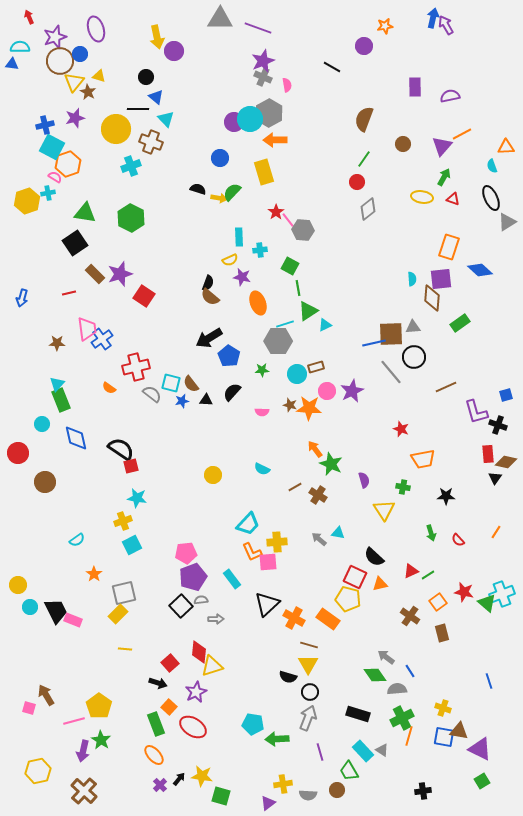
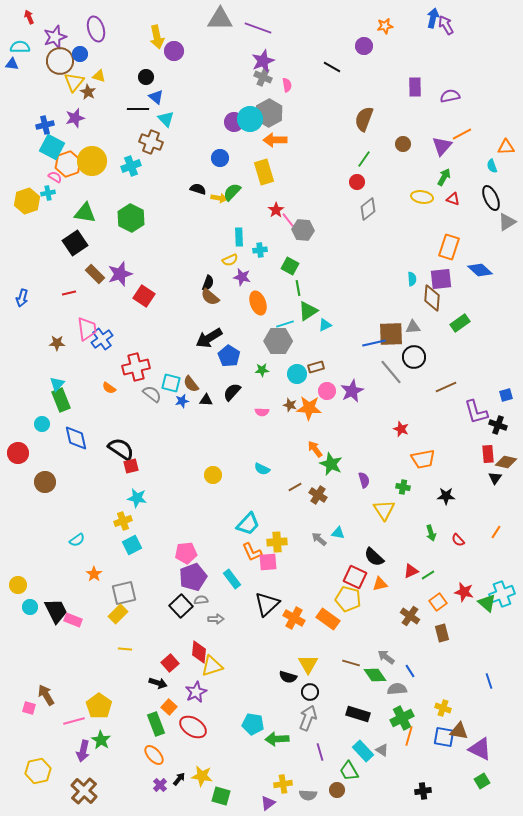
yellow circle at (116, 129): moved 24 px left, 32 px down
red star at (276, 212): moved 2 px up
brown line at (309, 645): moved 42 px right, 18 px down
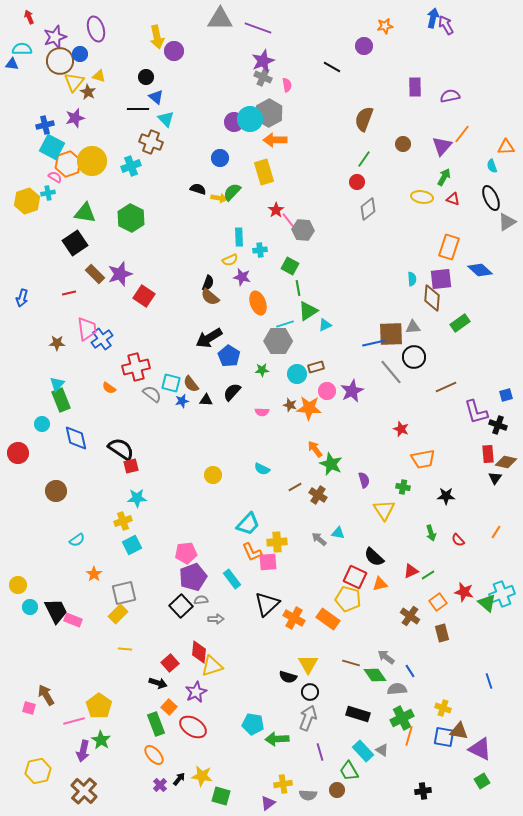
cyan semicircle at (20, 47): moved 2 px right, 2 px down
orange line at (462, 134): rotated 24 degrees counterclockwise
brown circle at (45, 482): moved 11 px right, 9 px down
cyan star at (137, 498): rotated 12 degrees counterclockwise
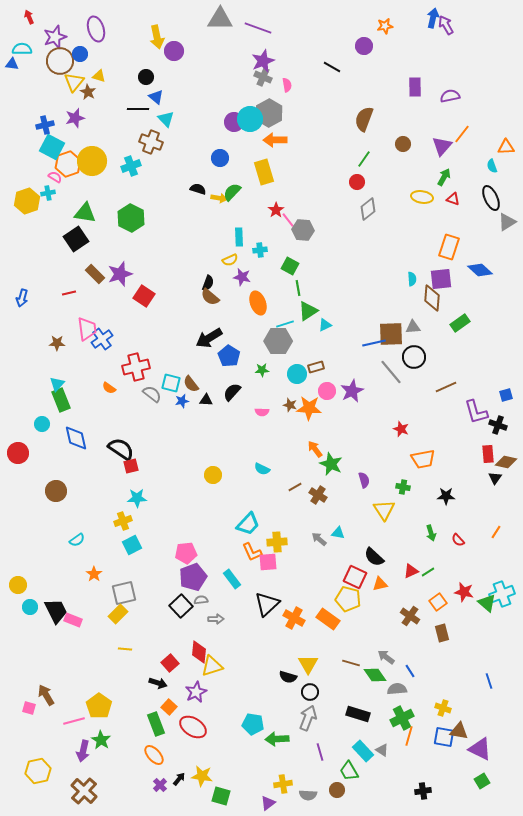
black square at (75, 243): moved 1 px right, 4 px up
green line at (428, 575): moved 3 px up
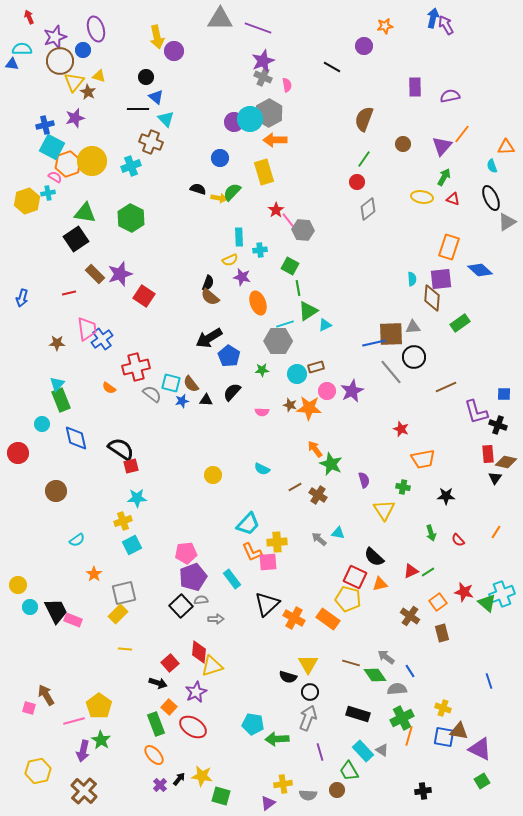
blue circle at (80, 54): moved 3 px right, 4 px up
blue square at (506, 395): moved 2 px left, 1 px up; rotated 16 degrees clockwise
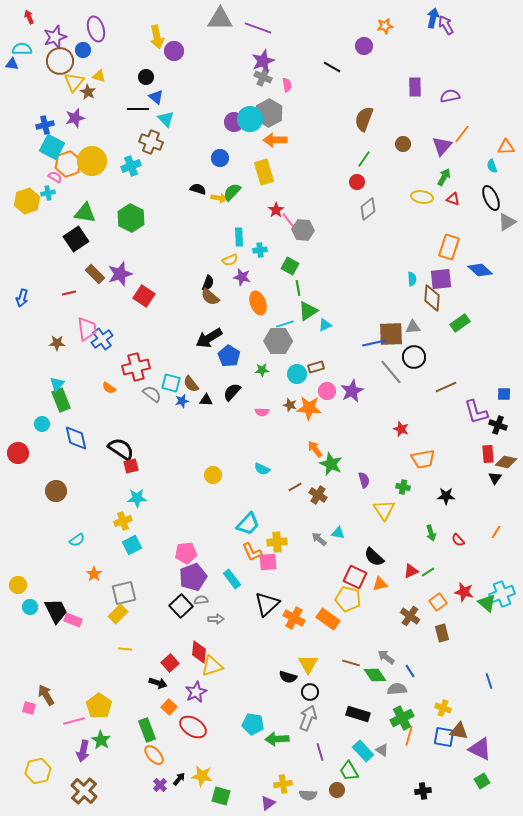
green rectangle at (156, 724): moved 9 px left, 6 px down
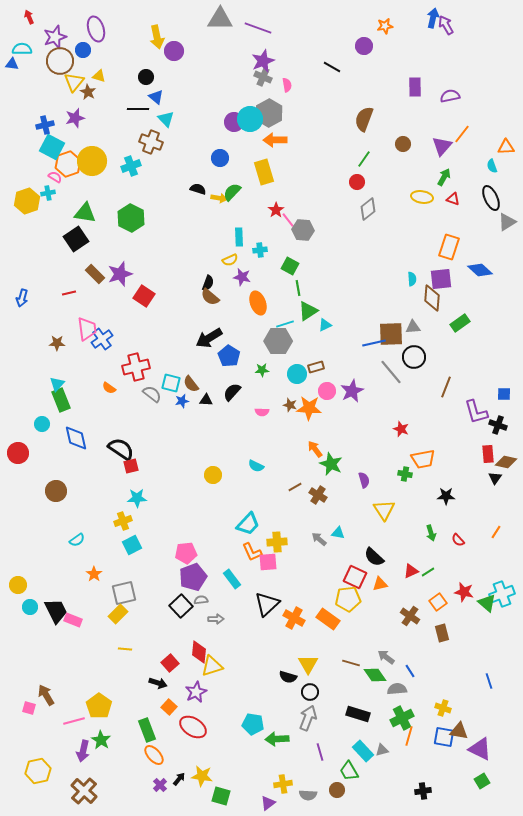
brown line at (446, 387): rotated 45 degrees counterclockwise
cyan semicircle at (262, 469): moved 6 px left, 3 px up
green cross at (403, 487): moved 2 px right, 13 px up
yellow pentagon at (348, 599): rotated 20 degrees counterclockwise
gray triangle at (382, 750): rotated 48 degrees counterclockwise
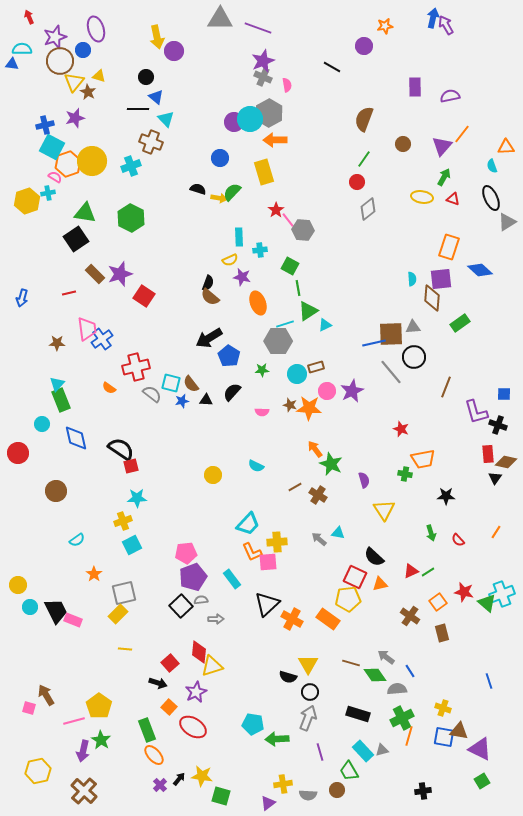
orange cross at (294, 618): moved 2 px left, 1 px down
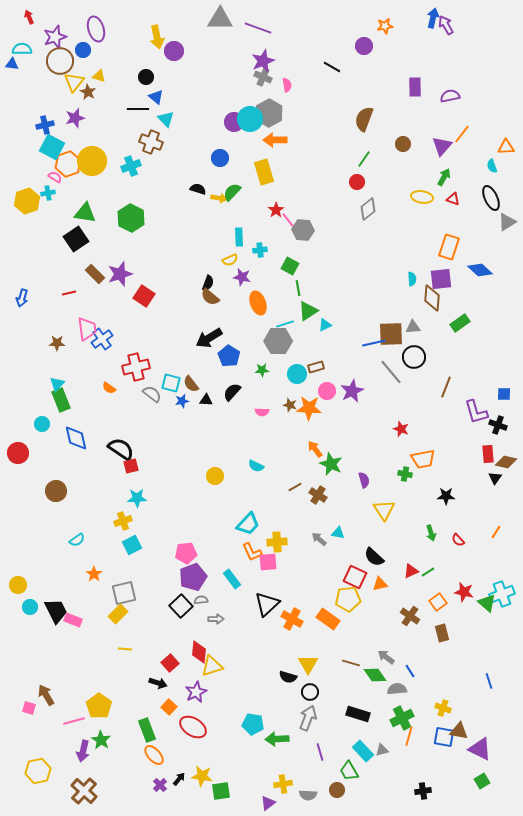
yellow circle at (213, 475): moved 2 px right, 1 px down
green square at (221, 796): moved 5 px up; rotated 24 degrees counterclockwise
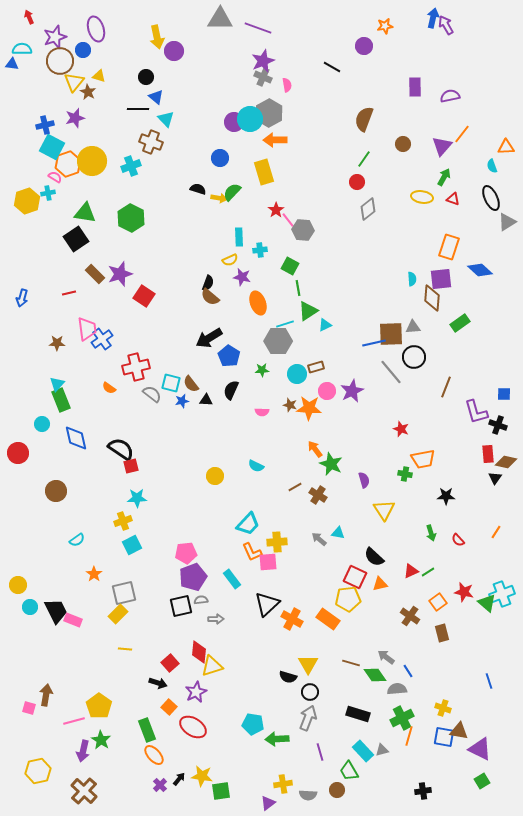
black semicircle at (232, 392): moved 1 px left, 2 px up; rotated 18 degrees counterclockwise
black square at (181, 606): rotated 30 degrees clockwise
blue line at (410, 671): moved 2 px left
brown arrow at (46, 695): rotated 40 degrees clockwise
